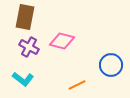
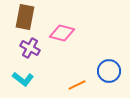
pink diamond: moved 8 px up
purple cross: moved 1 px right, 1 px down
blue circle: moved 2 px left, 6 px down
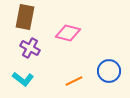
pink diamond: moved 6 px right
orange line: moved 3 px left, 4 px up
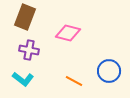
brown rectangle: rotated 10 degrees clockwise
purple cross: moved 1 px left, 2 px down; rotated 18 degrees counterclockwise
orange line: rotated 54 degrees clockwise
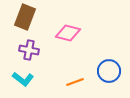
orange line: moved 1 px right, 1 px down; rotated 48 degrees counterclockwise
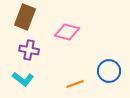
pink diamond: moved 1 px left, 1 px up
orange line: moved 2 px down
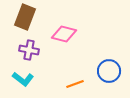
pink diamond: moved 3 px left, 2 px down
